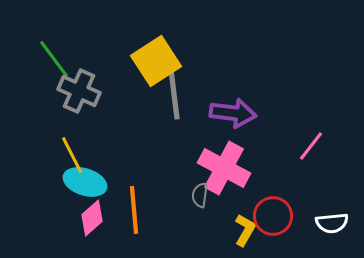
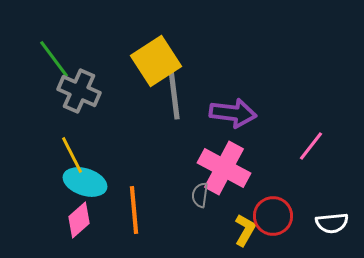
pink diamond: moved 13 px left, 2 px down
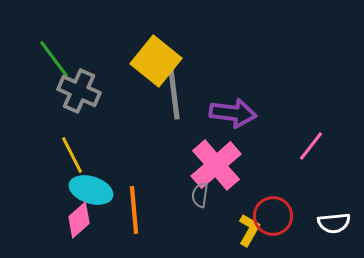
yellow square: rotated 18 degrees counterclockwise
pink cross: moved 8 px left, 3 px up; rotated 21 degrees clockwise
cyan ellipse: moved 6 px right, 8 px down
white semicircle: moved 2 px right
yellow L-shape: moved 4 px right
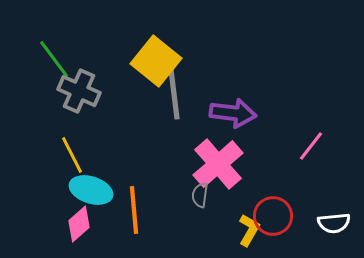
pink cross: moved 2 px right, 1 px up
pink diamond: moved 4 px down
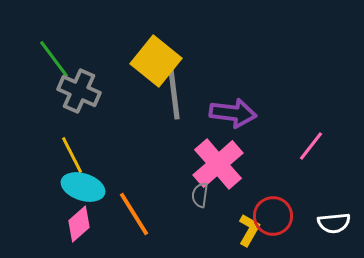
cyan ellipse: moved 8 px left, 3 px up
orange line: moved 4 px down; rotated 27 degrees counterclockwise
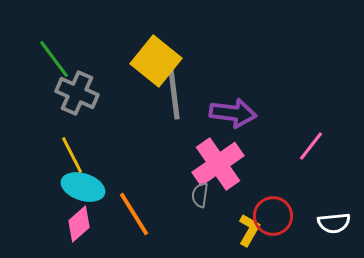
gray cross: moved 2 px left, 2 px down
pink cross: rotated 6 degrees clockwise
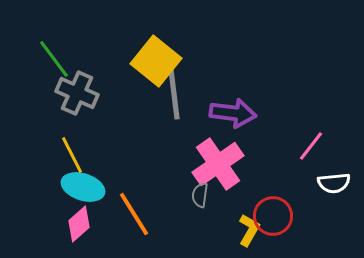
white semicircle: moved 40 px up
